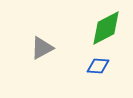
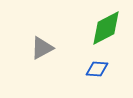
blue diamond: moved 1 px left, 3 px down
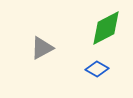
blue diamond: rotated 25 degrees clockwise
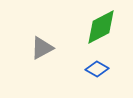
green diamond: moved 5 px left, 1 px up
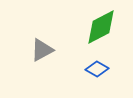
gray triangle: moved 2 px down
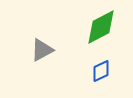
blue diamond: moved 4 px right, 2 px down; rotated 55 degrees counterclockwise
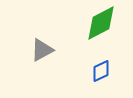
green diamond: moved 4 px up
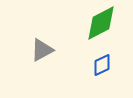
blue diamond: moved 1 px right, 6 px up
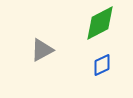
green diamond: moved 1 px left
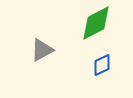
green diamond: moved 4 px left
